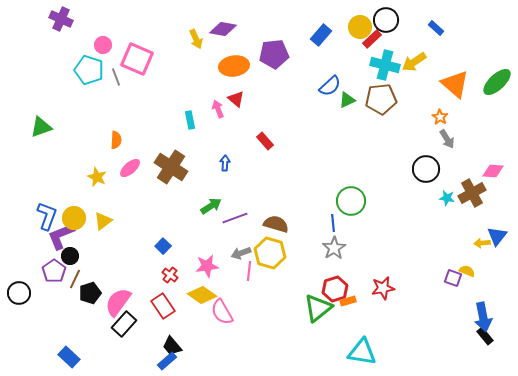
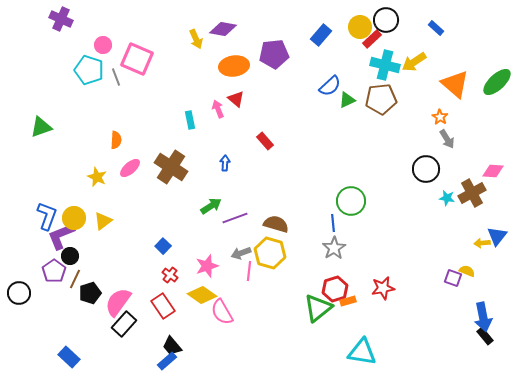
pink star at (207, 266): rotated 10 degrees counterclockwise
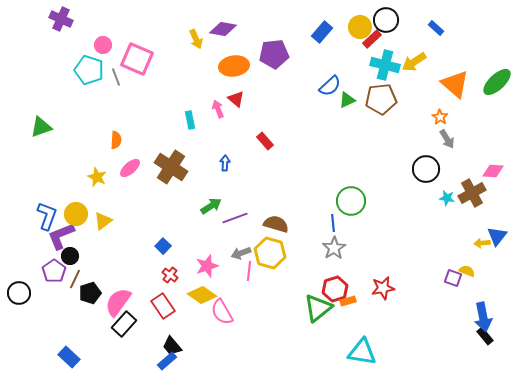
blue rectangle at (321, 35): moved 1 px right, 3 px up
yellow circle at (74, 218): moved 2 px right, 4 px up
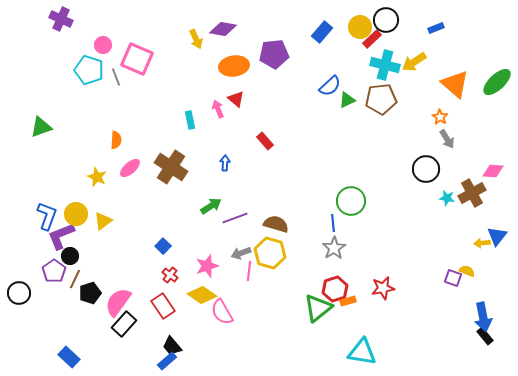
blue rectangle at (436, 28): rotated 63 degrees counterclockwise
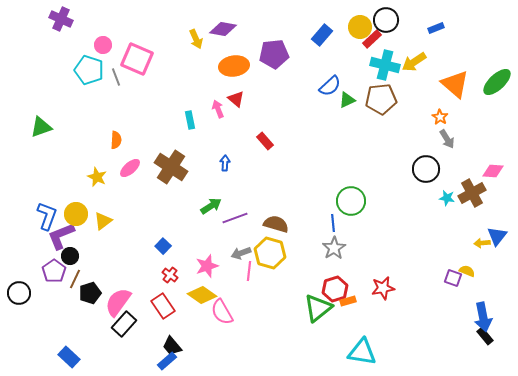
blue rectangle at (322, 32): moved 3 px down
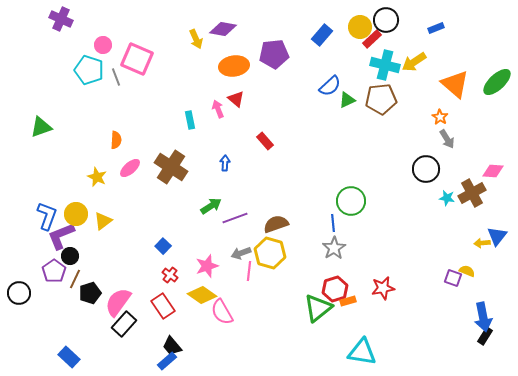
brown semicircle at (276, 224): rotated 35 degrees counterclockwise
black rectangle at (485, 336): rotated 72 degrees clockwise
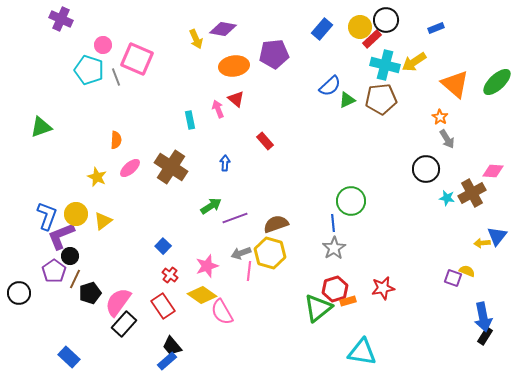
blue rectangle at (322, 35): moved 6 px up
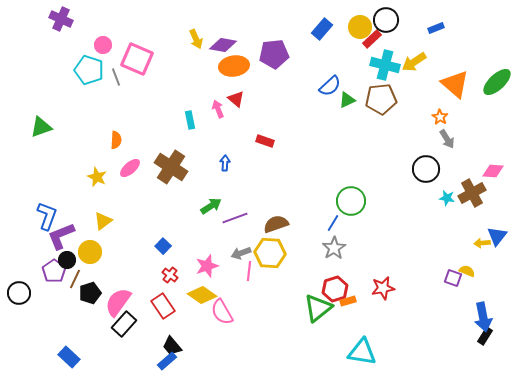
purple diamond at (223, 29): moved 16 px down
red rectangle at (265, 141): rotated 30 degrees counterclockwise
yellow circle at (76, 214): moved 14 px right, 38 px down
blue line at (333, 223): rotated 36 degrees clockwise
yellow hexagon at (270, 253): rotated 12 degrees counterclockwise
black circle at (70, 256): moved 3 px left, 4 px down
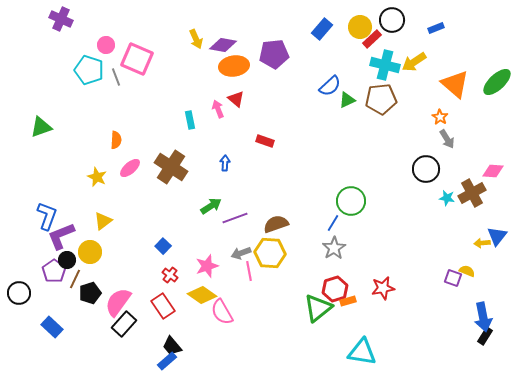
black circle at (386, 20): moved 6 px right
pink circle at (103, 45): moved 3 px right
pink line at (249, 271): rotated 18 degrees counterclockwise
blue rectangle at (69, 357): moved 17 px left, 30 px up
